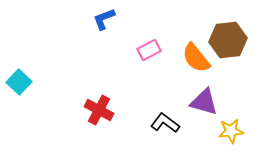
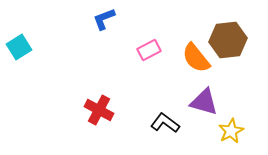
cyan square: moved 35 px up; rotated 15 degrees clockwise
yellow star: rotated 20 degrees counterclockwise
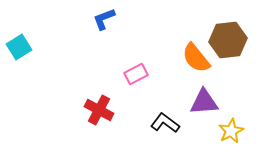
pink rectangle: moved 13 px left, 24 px down
purple triangle: rotated 20 degrees counterclockwise
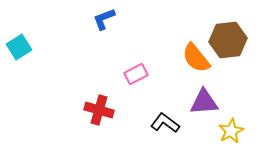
red cross: rotated 12 degrees counterclockwise
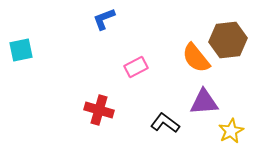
cyan square: moved 2 px right, 3 px down; rotated 20 degrees clockwise
pink rectangle: moved 7 px up
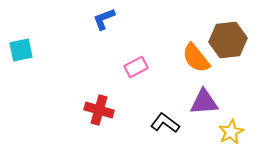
yellow star: moved 1 px down
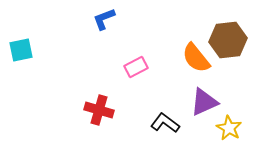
purple triangle: rotated 20 degrees counterclockwise
yellow star: moved 2 px left, 4 px up; rotated 15 degrees counterclockwise
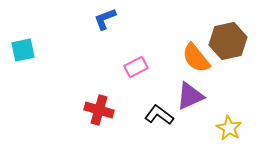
blue L-shape: moved 1 px right
brown hexagon: moved 1 px down; rotated 6 degrees counterclockwise
cyan square: moved 2 px right
purple triangle: moved 14 px left, 6 px up
black L-shape: moved 6 px left, 8 px up
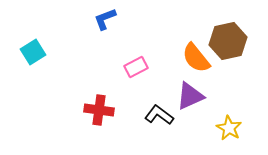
cyan square: moved 10 px right, 2 px down; rotated 20 degrees counterclockwise
red cross: rotated 8 degrees counterclockwise
